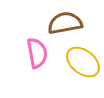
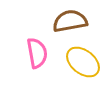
brown semicircle: moved 5 px right, 2 px up
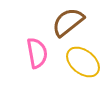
brown semicircle: moved 2 px left, 1 px down; rotated 28 degrees counterclockwise
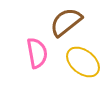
brown semicircle: moved 2 px left
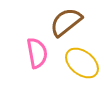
yellow ellipse: moved 1 px left, 1 px down
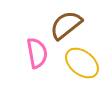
brown semicircle: moved 3 px down
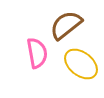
yellow ellipse: moved 1 px left, 1 px down
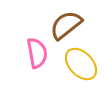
yellow ellipse: rotated 8 degrees clockwise
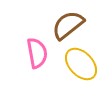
brown semicircle: moved 2 px right
